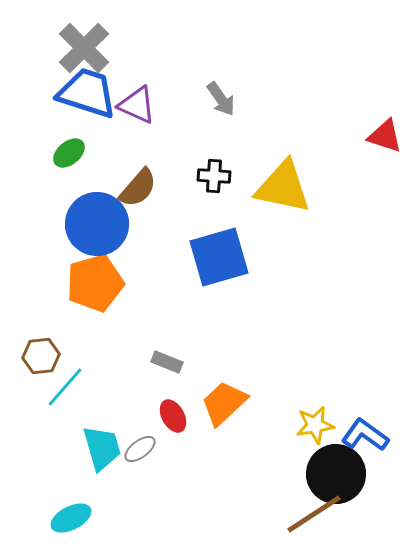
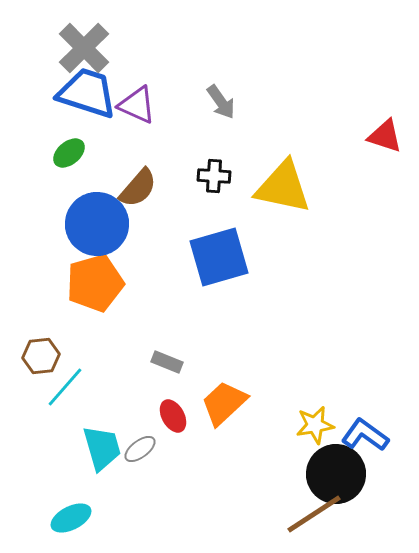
gray arrow: moved 3 px down
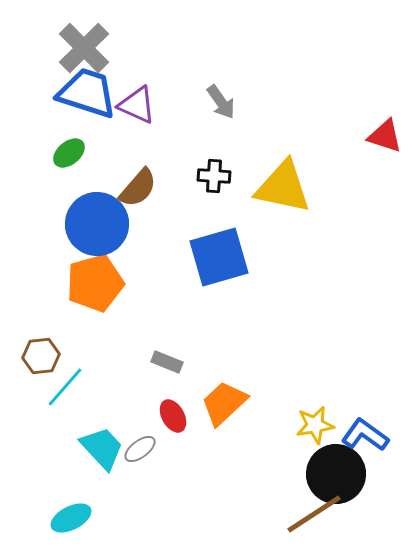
cyan trapezoid: rotated 27 degrees counterclockwise
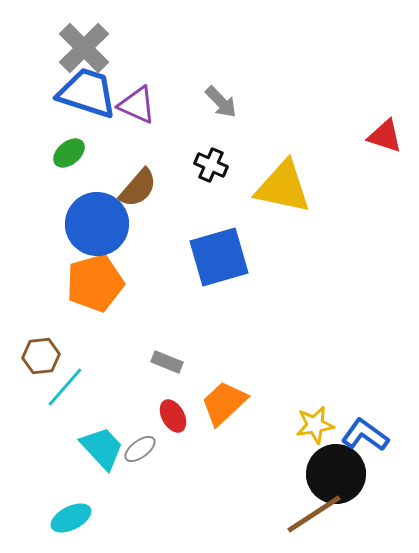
gray arrow: rotated 9 degrees counterclockwise
black cross: moved 3 px left, 11 px up; rotated 20 degrees clockwise
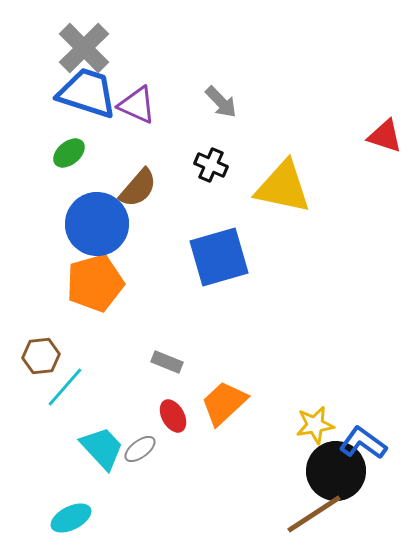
blue L-shape: moved 2 px left, 8 px down
black circle: moved 3 px up
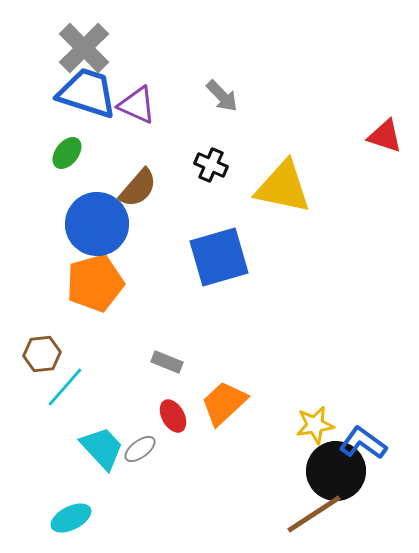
gray arrow: moved 1 px right, 6 px up
green ellipse: moved 2 px left; rotated 12 degrees counterclockwise
brown hexagon: moved 1 px right, 2 px up
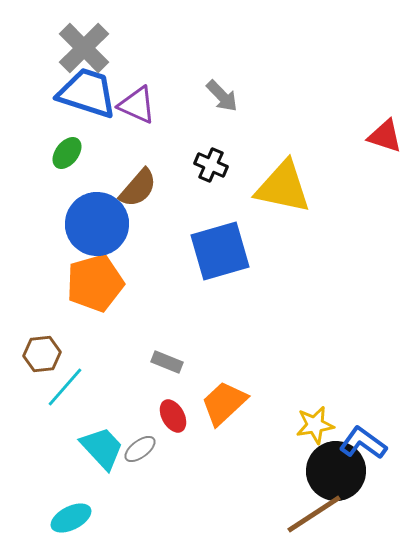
blue square: moved 1 px right, 6 px up
